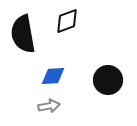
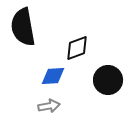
black diamond: moved 10 px right, 27 px down
black semicircle: moved 7 px up
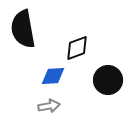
black semicircle: moved 2 px down
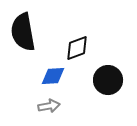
black semicircle: moved 3 px down
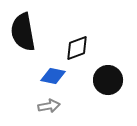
blue diamond: rotated 15 degrees clockwise
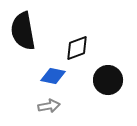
black semicircle: moved 1 px up
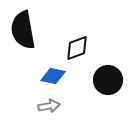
black semicircle: moved 1 px up
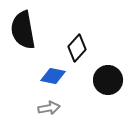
black diamond: rotated 28 degrees counterclockwise
gray arrow: moved 2 px down
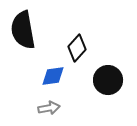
blue diamond: rotated 20 degrees counterclockwise
